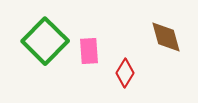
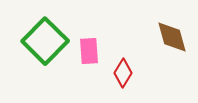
brown diamond: moved 6 px right
red diamond: moved 2 px left
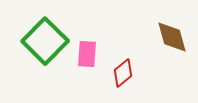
pink rectangle: moved 2 px left, 3 px down; rotated 8 degrees clockwise
red diamond: rotated 20 degrees clockwise
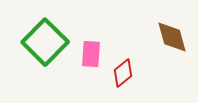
green square: moved 1 px down
pink rectangle: moved 4 px right
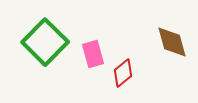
brown diamond: moved 5 px down
pink rectangle: moved 2 px right; rotated 20 degrees counterclockwise
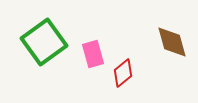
green square: moved 1 px left; rotated 9 degrees clockwise
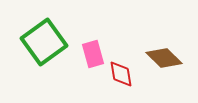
brown diamond: moved 8 px left, 16 px down; rotated 30 degrees counterclockwise
red diamond: moved 2 px left, 1 px down; rotated 60 degrees counterclockwise
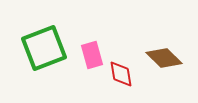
green square: moved 6 px down; rotated 15 degrees clockwise
pink rectangle: moved 1 px left, 1 px down
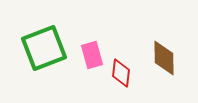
brown diamond: rotated 45 degrees clockwise
red diamond: moved 1 px up; rotated 16 degrees clockwise
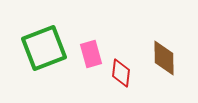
pink rectangle: moved 1 px left, 1 px up
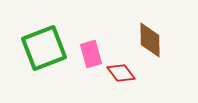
brown diamond: moved 14 px left, 18 px up
red diamond: rotated 44 degrees counterclockwise
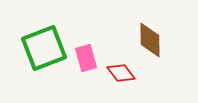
pink rectangle: moved 5 px left, 4 px down
